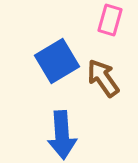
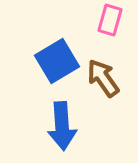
blue arrow: moved 9 px up
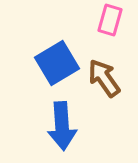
blue square: moved 2 px down
brown arrow: moved 1 px right
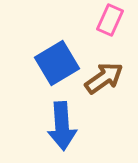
pink rectangle: rotated 8 degrees clockwise
brown arrow: rotated 90 degrees clockwise
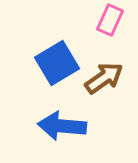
blue arrow: rotated 99 degrees clockwise
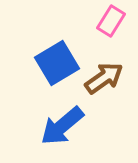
pink rectangle: moved 1 px right, 1 px down; rotated 8 degrees clockwise
blue arrow: rotated 45 degrees counterclockwise
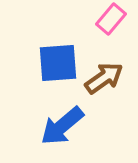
pink rectangle: moved 2 px up; rotated 8 degrees clockwise
blue square: moved 1 px right; rotated 27 degrees clockwise
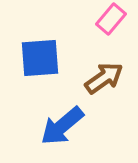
blue square: moved 18 px left, 5 px up
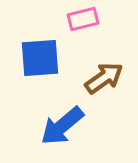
pink rectangle: moved 28 px left; rotated 36 degrees clockwise
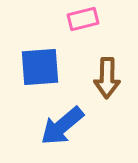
blue square: moved 9 px down
brown arrow: moved 3 px right; rotated 126 degrees clockwise
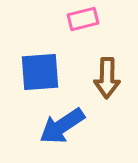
blue square: moved 5 px down
blue arrow: rotated 6 degrees clockwise
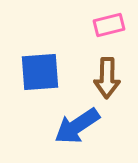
pink rectangle: moved 26 px right, 6 px down
blue arrow: moved 15 px right
